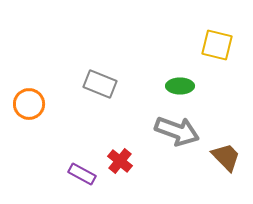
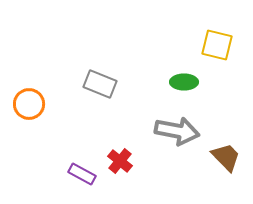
green ellipse: moved 4 px right, 4 px up
gray arrow: rotated 9 degrees counterclockwise
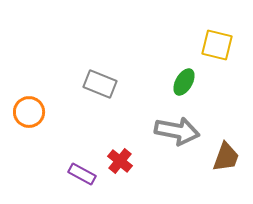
green ellipse: rotated 60 degrees counterclockwise
orange circle: moved 8 px down
brown trapezoid: rotated 64 degrees clockwise
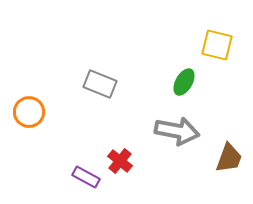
brown trapezoid: moved 3 px right, 1 px down
purple rectangle: moved 4 px right, 3 px down
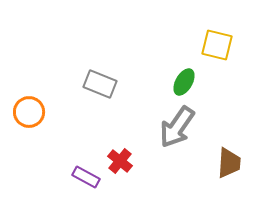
gray arrow: moved 4 px up; rotated 114 degrees clockwise
brown trapezoid: moved 5 px down; rotated 16 degrees counterclockwise
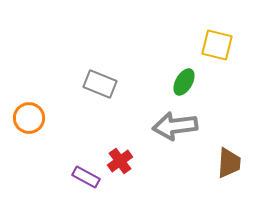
orange circle: moved 6 px down
gray arrow: moved 2 px left, 1 px up; rotated 48 degrees clockwise
red cross: rotated 15 degrees clockwise
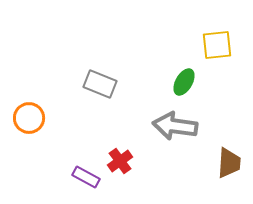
yellow square: rotated 20 degrees counterclockwise
gray arrow: rotated 15 degrees clockwise
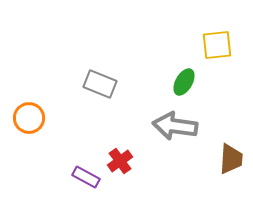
brown trapezoid: moved 2 px right, 4 px up
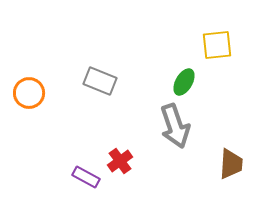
gray rectangle: moved 3 px up
orange circle: moved 25 px up
gray arrow: rotated 117 degrees counterclockwise
brown trapezoid: moved 5 px down
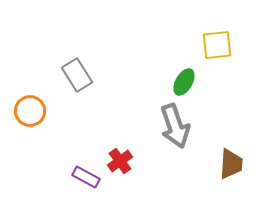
gray rectangle: moved 23 px left, 6 px up; rotated 36 degrees clockwise
orange circle: moved 1 px right, 18 px down
